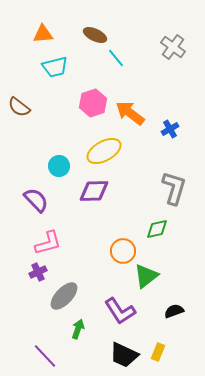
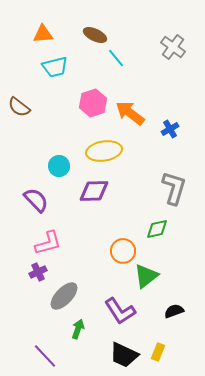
yellow ellipse: rotated 20 degrees clockwise
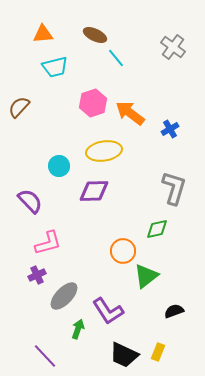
brown semicircle: rotated 95 degrees clockwise
purple semicircle: moved 6 px left, 1 px down
purple cross: moved 1 px left, 3 px down
purple L-shape: moved 12 px left
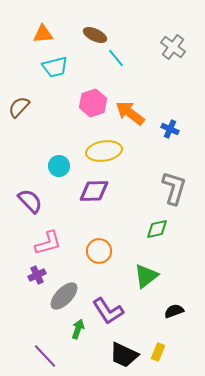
blue cross: rotated 36 degrees counterclockwise
orange circle: moved 24 px left
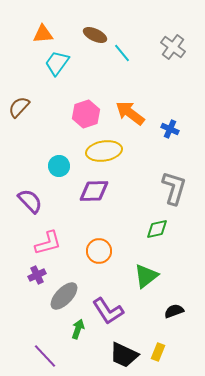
cyan line: moved 6 px right, 5 px up
cyan trapezoid: moved 2 px right, 4 px up; rotated 140 degrees clockwise
pink hexagon: moved 7 px left, 11 px down
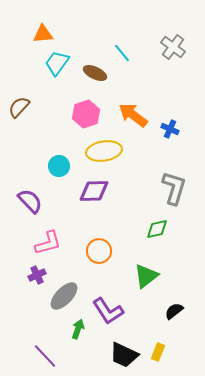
brown ellipse: moved 38 px down
orange arrow: moved 3 px right, 2 px down
black semicircle: rotated 18 degrees counterclockwise
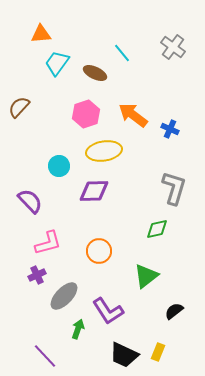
orange triangle: moved 2 px left
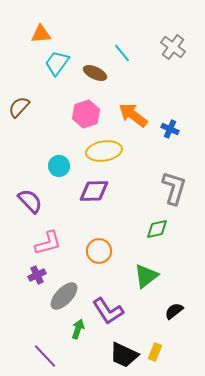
yellow rectangle: moved 3 px left
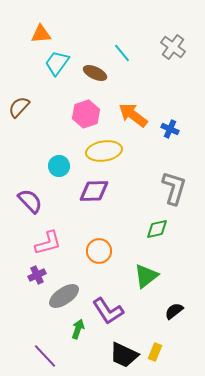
gray ellipse: rotated 12 degrees clockwise
